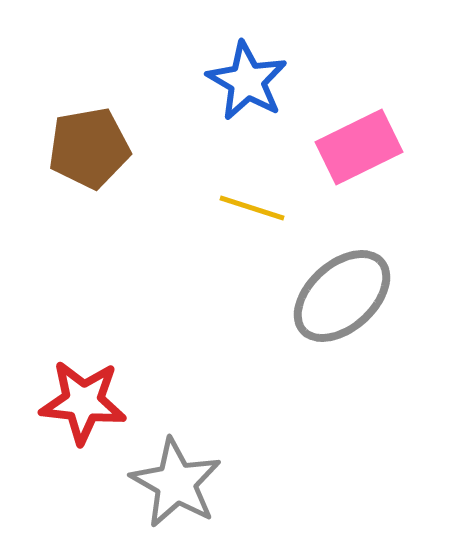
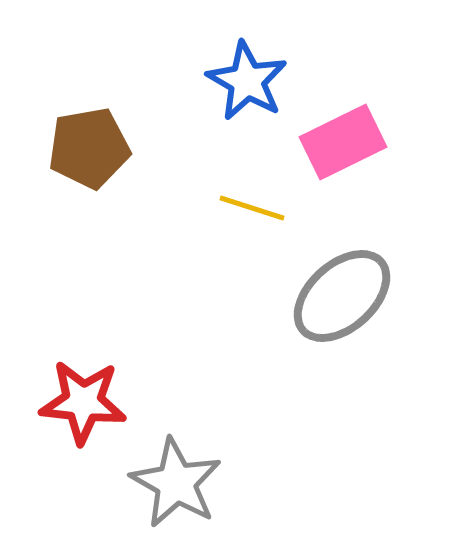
pink rectangle: moved 16 px left, 5 px up
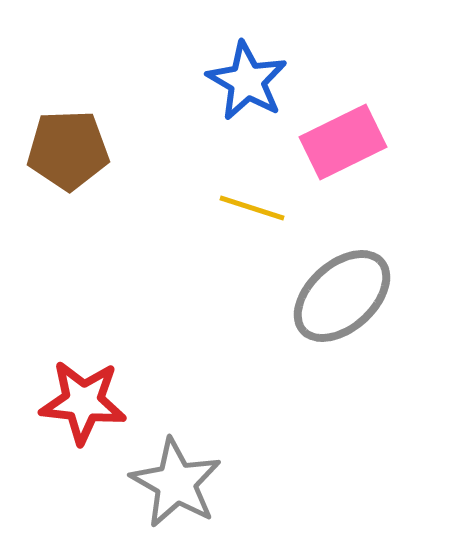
brown pentagon: moved 21 px left, 2 px down; rotated 8 degrees clockwise
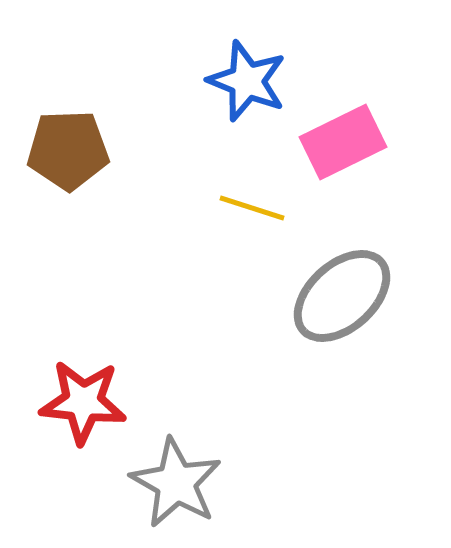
blue star: rotated 8 degrees counterclockwise
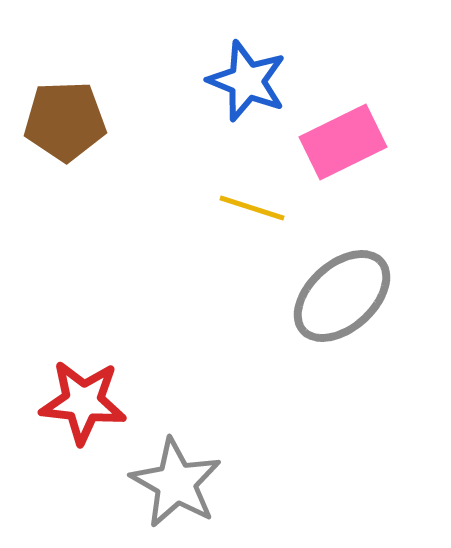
brown pentagon: moved 3 px left, 29 px up
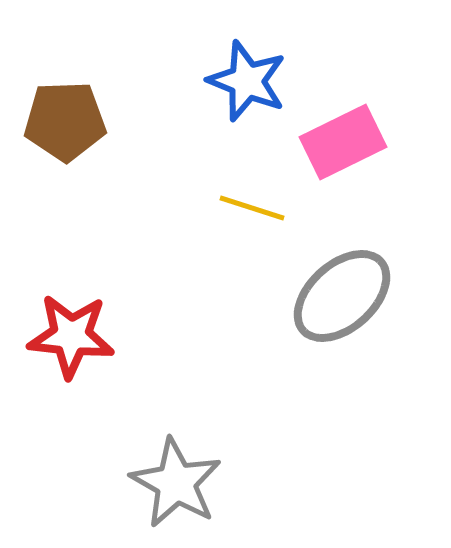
red star: moved 12 px left, 66 px up
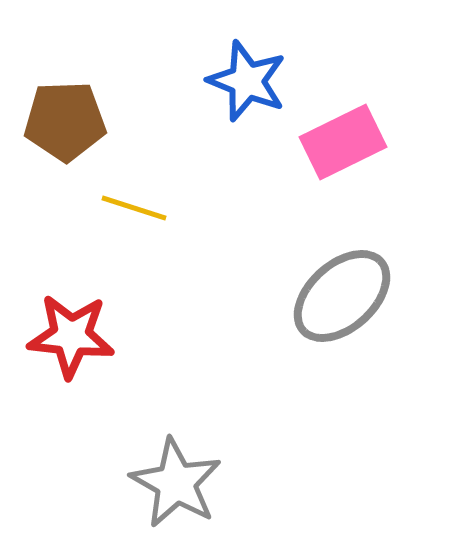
yellow line: moved 118 px left
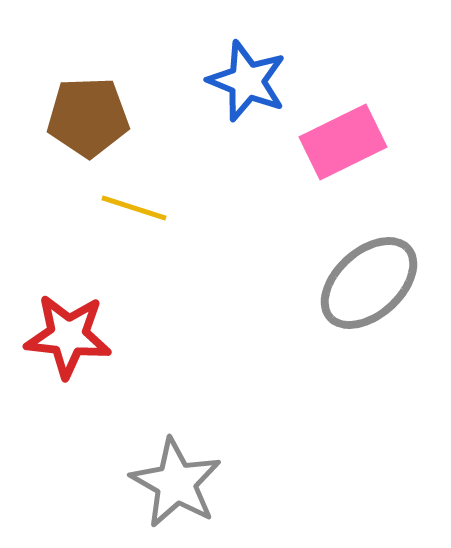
brown pentagon: moved 23 px right, 4 px up
gray ellipse: moved 27 px right, 13 px up
red star: moved 3 px left
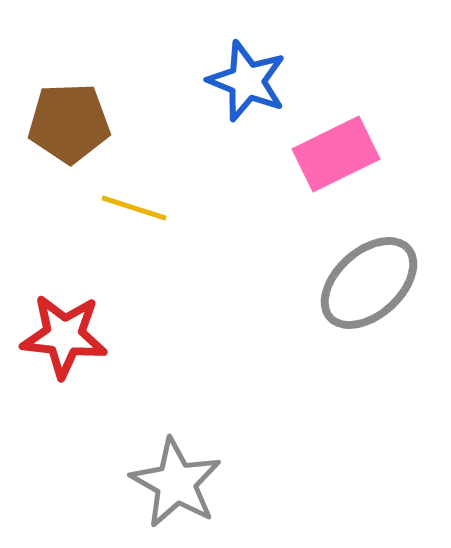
brown pentagon: moved 19 px left, 6 px down
pink rectangle: moved 7 px left, 12 px down
red star: moved 4 px left
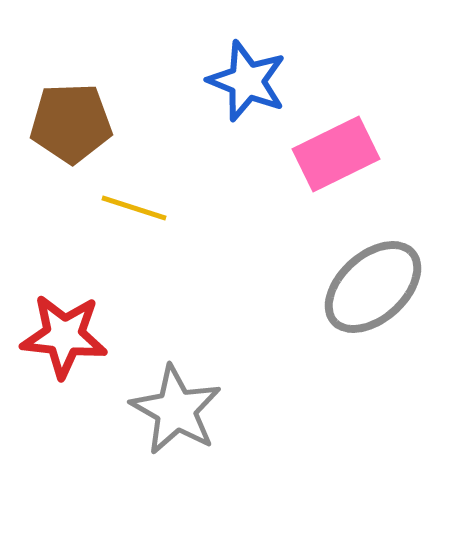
brown pentagon: moved 2 px right
gray ellipse: moved 4 px right, 4 px down
gray star: moved 73 px up
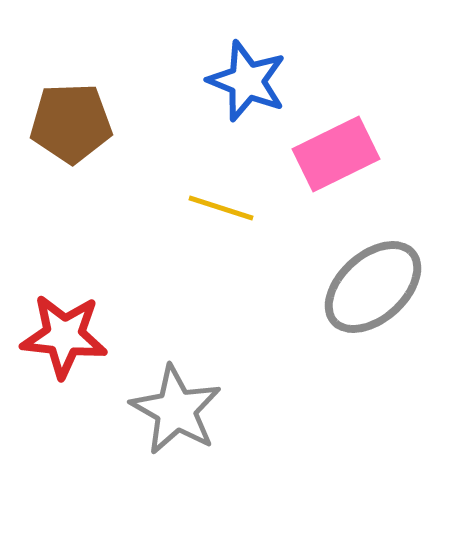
yellow line: moved 87 px right
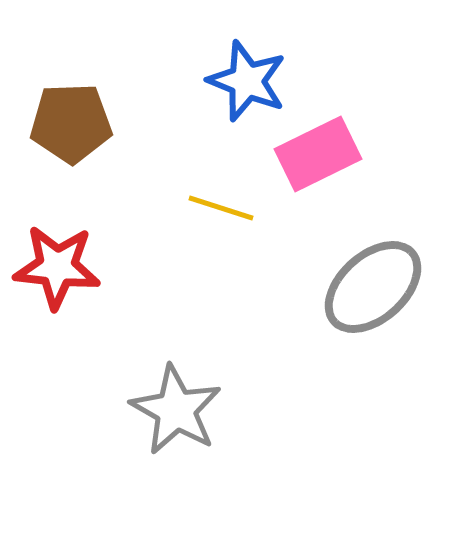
pink rectangle: moved 18 px left
red star: moved 7 px left, 69 px up
